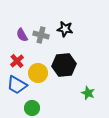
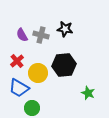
blue trapezoid: moved 2 px right, 3 px down
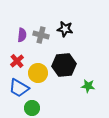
purple semicircle: rotated 144 degrees counterclockwise
green star: moved 7 px up; rotated 16 degrees counterclockwise
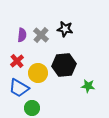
gray cross: rotated 28 degrees clockwise
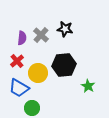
purple semicircle: moved 3 px down
green star: rotated 24 degrees clockwise
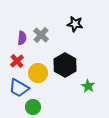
black star: moved 10 px right, 5 px up
black hexagon: moved 1 px right; rotated 25 degrees counterclockwise
green circle: moved 1 px right, 1 px up
